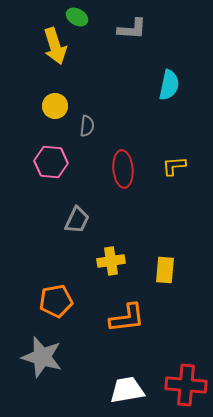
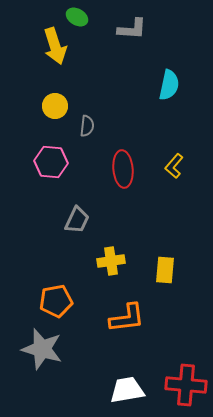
yellow L-shape: rotated 45 degrees counterclockwise
gray star: moved 8 px up
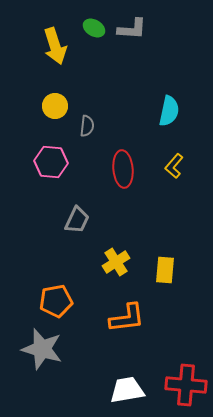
green ellipse: moved 17 px right, 11 px down
cyan semicircle: moved 26 px down
yellow cross: moved 5 px right, 1 px down; rotated 24 degrees counterclockwise
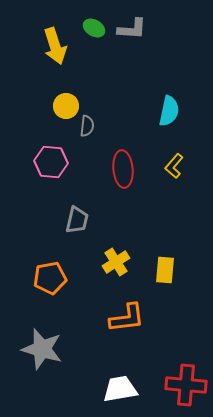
yellow circle: moved 11 px right
gray trapezoid: rotated 12 degrees counterclockwise
orange pentagon: moved 6 px left, 23 px up
white trapezoid: moved 7 px left, 1 px up
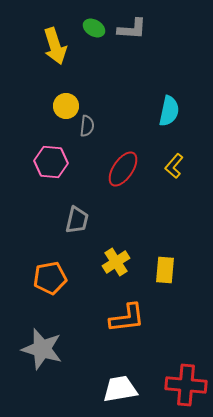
red ellipse: rotated 39 degrees clockwise
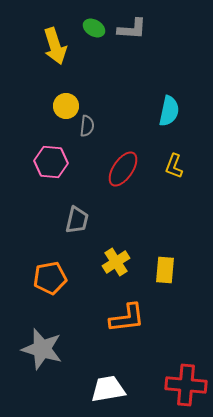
yellow L-shape: rotated 20 degrees counterclockwise
white trapezoid: moved 12 px left
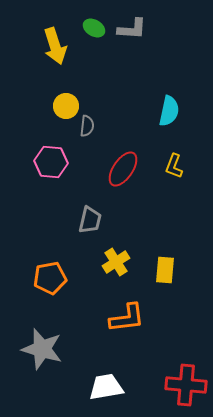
gray trapezoid: moved 13 px right
white trapezoid: moved 2 px left, 2 px up
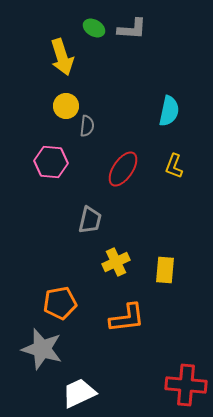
yellow arrow: moved 7 px right, 11 px down
yellow cross: rotated 8 degrees clockwise
orange pentagon: moved 10 px right, 25 px down
white trapezoid: moved 27 px left, 6 px down; rotated 15 degrees counterclockwise
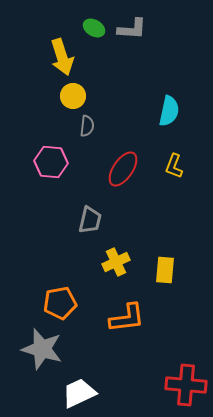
yellow circle: moved 7 px right, 10 px up
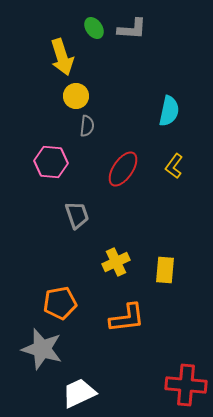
green ellipse: rotated 25 degrees clockwise
yellow circle: moved 3 px right
yellow L-shape: rotated 15 degrees clockwise
gray trapezoid: moved 13 px left, 5 px up; rotated 32 degrees counterclockwise
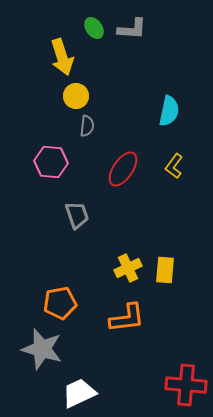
yellow cross: moved 12 px right, 6 px down
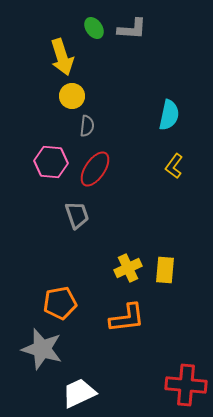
yellow circle: moved 4 px left
cyan semicircle: moved 4 px down
red ellipse: moved 28 px left
